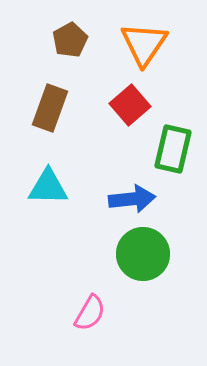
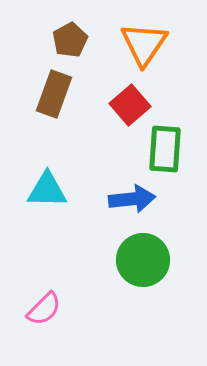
brown rectangle: moved 4 px right, 14 px up
green rectangle: moved 8 px left; rotated 9 degrees counterclockwise
cyan triangle: moved 1 px left, 3 px down
green circle: moved 6 px down
pink semicircle: moved 46 px left, 4 px up; rotated 15 degrees clockwise
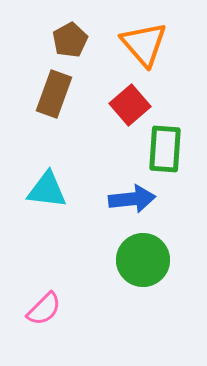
orange triangle: rotated 15 degrees counterclockwise
cyan triangle: rotated 6 degrees clockwise
